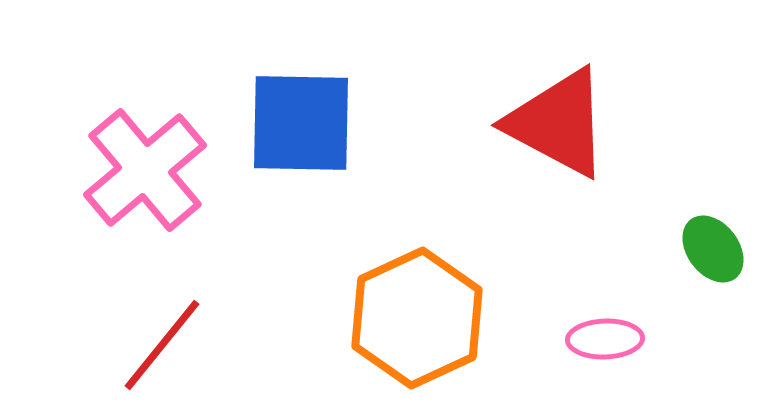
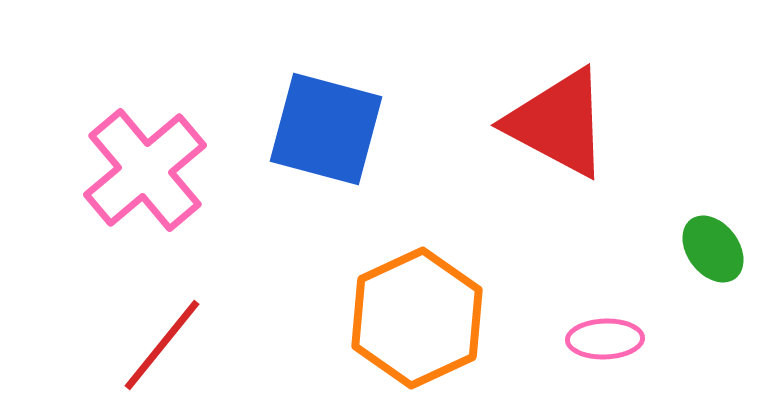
blue square: moved 25 px right, 6 px down; rotated 14 degrees clockwise
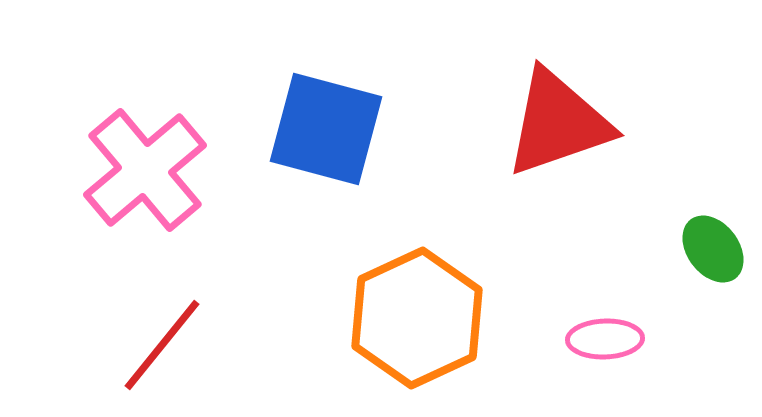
red triangle: rotated 47 degrees counterclockwise
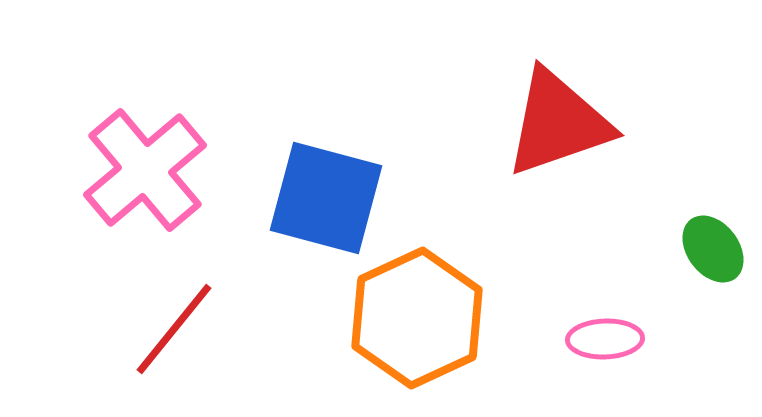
blue square: moved 69 px down
red line: moved 12 px right, 16 px up
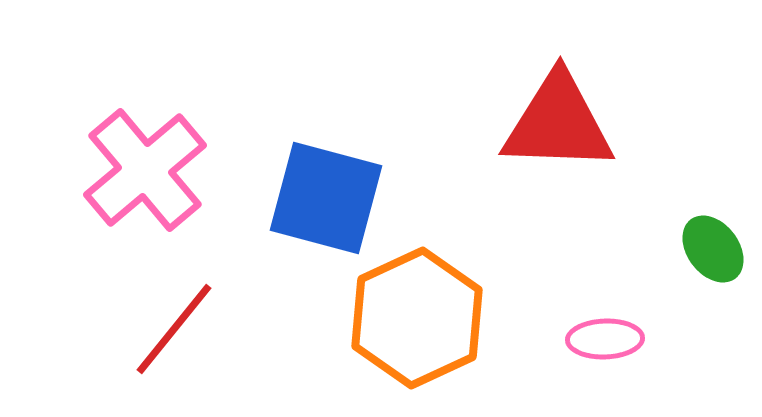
red triangle: rotated 21 degrees clockwise
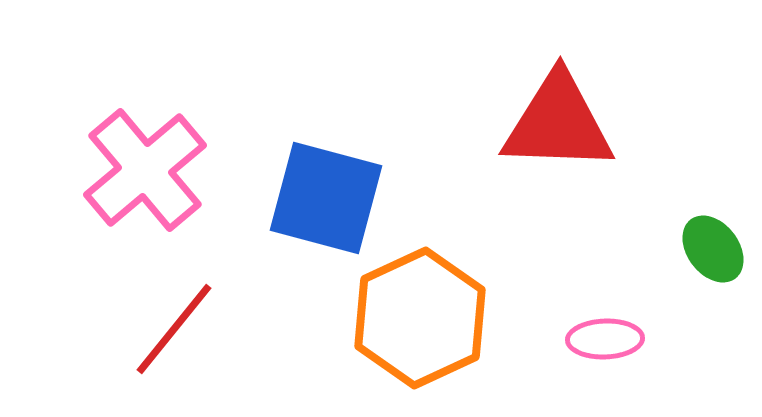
orange hexagon: moved 3 px right
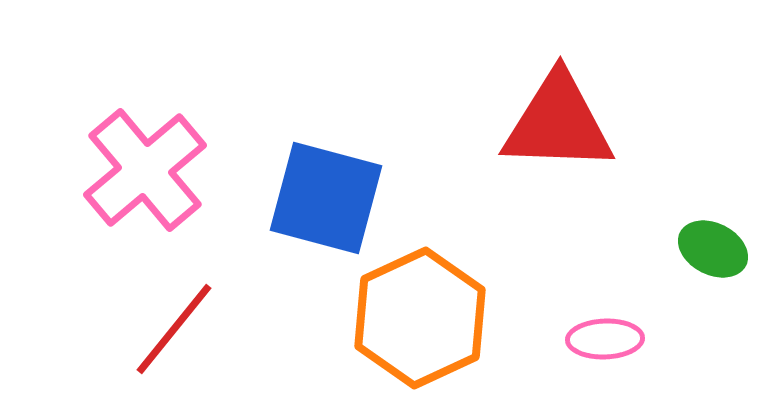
green ellipse: rotated 26 degrees counterclockwise
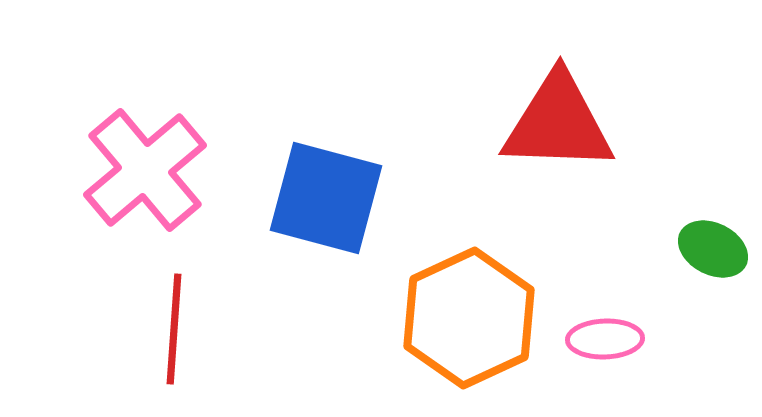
orange hexagon: moved 49 px right
red line: rotated 35 degrees counterclockwise
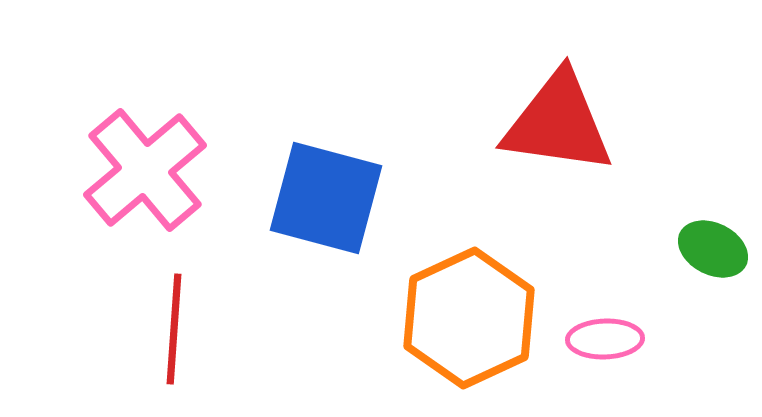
red triangle: rotated 6 degrees clockwise
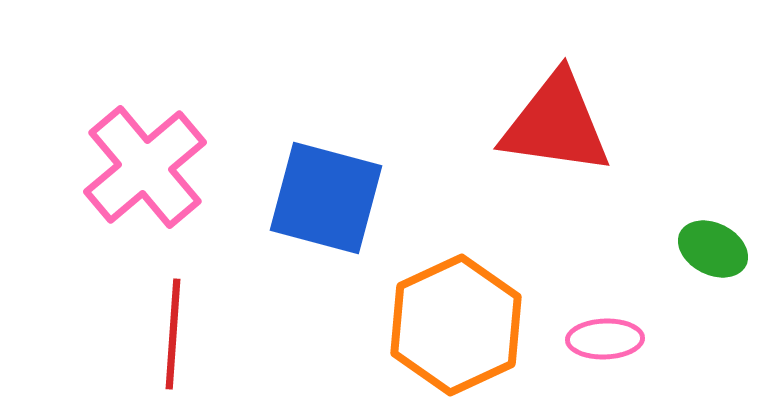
red triangle: moved 2 px left, 1 px down
pink cross: moved 3 px up
orange hexagon: moved 13 px left, 7 px down
red line: moved 1 px left, 5 px down
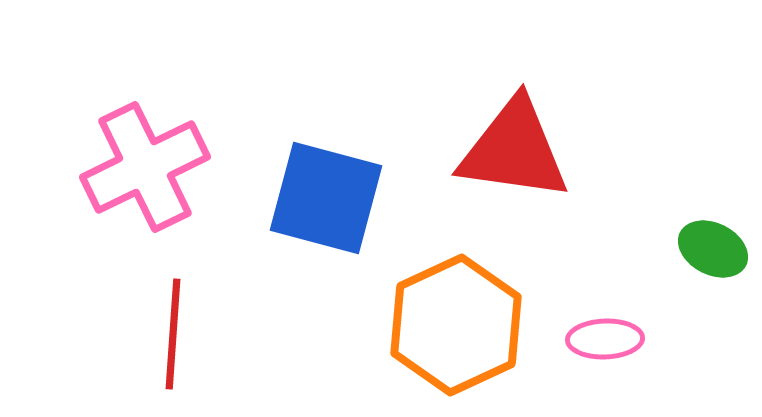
red triangle: moved 42 px left, 26 px down
pink cross: rotated 14 degrees clockwise
